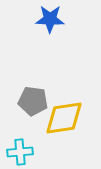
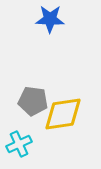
yellow diamond: moved 1 px left, 4 px up
cyan cross: moved 1 px left, 8 px up; rotated 20 degrees counterclockwise
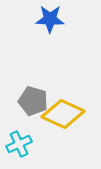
gray pentagon: rotated 8 degrees clockwise
yellow diamond: rotated 33 degrees clockwise
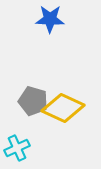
yellow diamond: moved 6 px up
cyan cross: moved 2 px left, 4 px down
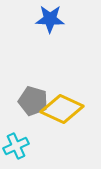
yellow diamond: moved 1 px left, 1 px down
cyan cross: moved 1 px left, 2 px up
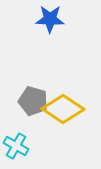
yellow diamond: moved 1 px right; rotated 9 degrees clockwise
cyan cross: rotated 35 degrees counterclockwise
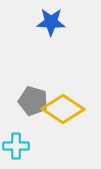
blue star: moved 1 px right, 3 px down
cyan cross: rotated 30 degrees counterclockwise
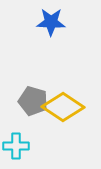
yellow diamond: moved 2 px up
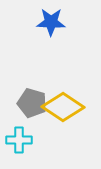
gray pentagon: moved 1 px left, 2 px down
cyan cross: moved 3 px right, 6 px up
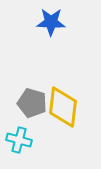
yellow diamond: rotated 63 degrees clockwise
cyan cross: rotated 15 degrees clockwise
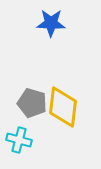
blue star: moved 1 px down
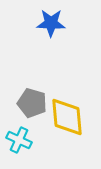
yellow diamond: moved 4 px right, 10 px down; rotated 12 degrees counterclockwise
cyan cross: rotated 10 degrees clockwise
